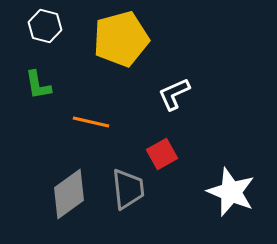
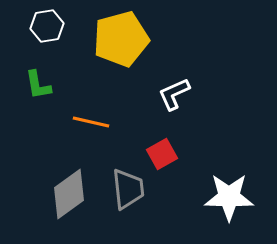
white hexagon: moved 2 px right; rotated 24 degrees counterclockwise
white star: moved 2 px left, 5 px down; rotated 21 degrees counterclockwise
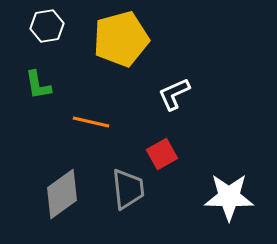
gray diamond: moved 7 px left
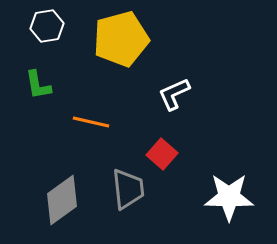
red square: rotated 20 degrees counterclockwise
gray diamond: moved 6 px down
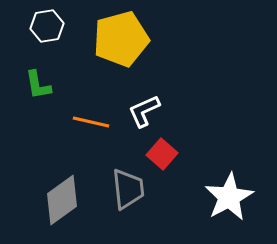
white L-shape: moved 30 px left, 17 px down
white star: rotated 30 degrees counterclockwise
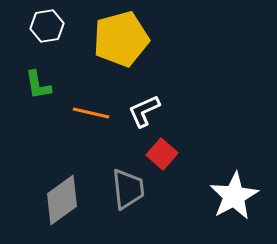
orange line: moved 9 px up
white star: moved 5 px right, 1 px up
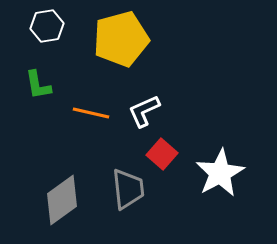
white star: moved 14 px left, 23 px up
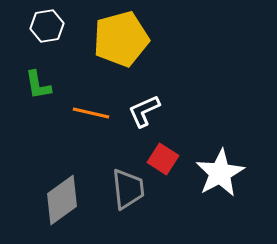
red square: moved 1 px right, 5 px down; rotated 8 degrees counterclockwise
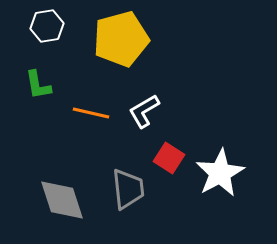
white L-shape: rotated 6 degrees counterclockwise
red square: moved 6 px right, 1 px up
gray diamond: rotated 72 degrees counterclockwise
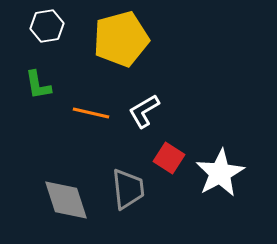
gray diamond: moved 4 px right
